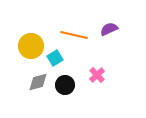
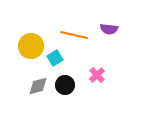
purple semicircle: rotated 150 degrees counterclockwise
gray diamond: moved 4 px down
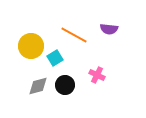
orange line: rotated 16 degrees clockwise
pink cross: rotated 21 degrees counterclockwise
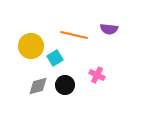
orange line: rotated 16 degrees counterclockwise
